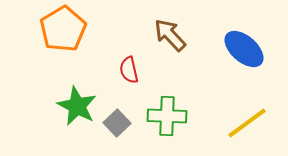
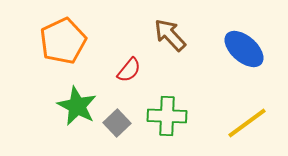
orange pentagon: moved 12 px down; rotated 6 degrees clockwise
red semicircle: rotated 128 degrees counterclockwise
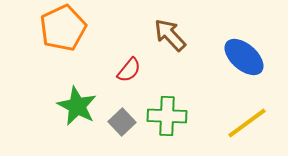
orange pentagon: moved 13 px up
blue ellipse: moved 8 px down
gray square: moved 5 px right, 1 px up
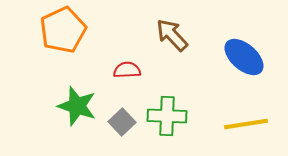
orange pentagon: moved 2 px down
brown arrow: moved 2 px right
red semicircle: moved 2 px left; rotated 132 degrees counterclockwise
green star: rotated 9 degrees counterclockwise
yellow line: moved 1 px left, 1 px down; rotated 27 degrees clockwise
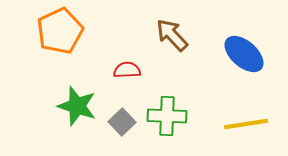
orange pentagon: moved 3 px left, 1 px down
blue ellipse: moved 3 px up
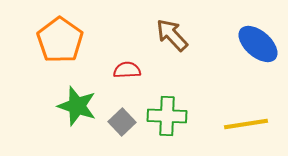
orange pentagon: moved 9 px down; rotated 12 degrees counterclockwise
blue ellipse: moved 14 px right, 10 px up
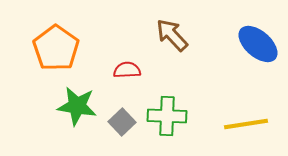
orange pentagon: moved 4 px left, 8 px down
green star: rotated 9 degrees counterclockwise
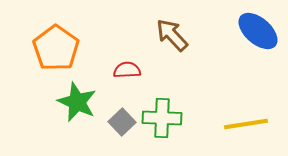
blue ellipse: moved 13 px up
green star: moved 4 px up; rotated 15 degrees clockwise
green cross: moved 5 px left, 2 px down
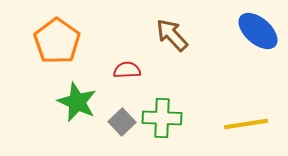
orange pentagon: moved 1 px right, 7 px up
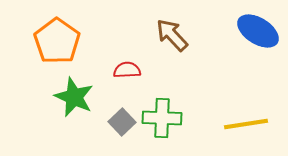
blue ellipse: rotated 9 degrees counterclockwise
green star: moved 3 px left, 5 px up
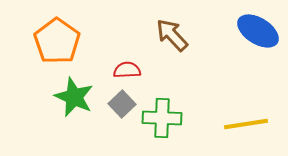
gray square: moved 18 px up
